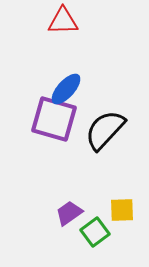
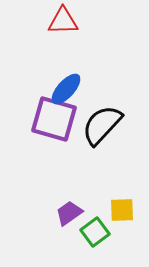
black semicircle: moved 3 px left, 5 px up
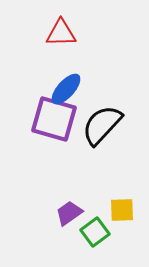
red triangle: moved 2 px left, 12 px down
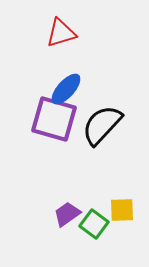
red triangle: rotated 16 degrees counterclockwise
purple trapezoid: moved 2 px left, 1 px down
green square: moved 1 px left, 8 px up; rotated 16 degrees counterclockwise
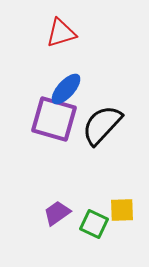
purple trapezoid: moved 10 px left, 1 px up
green square: rotated 12 degrees counterclockwise
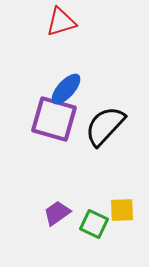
red triangle: moved 11 px up
black semicircle: moved 3 px right, 1 px down
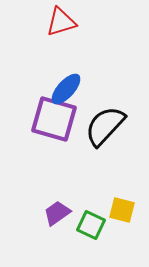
yellow square: rotated 16 degrees clockwise
green square: moved 3 px left, 1 px down
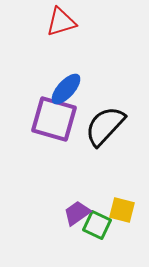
purple trapezoid: moved 20 px right
green square: moved 6 px right
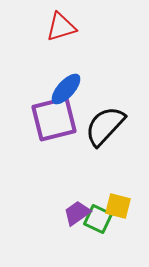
red triangle: moved 5 px down
purple square: rotated 30 degrees counterclockwise
yellow square: moved 4 px left, 4 px up
green square: moved 1 px right, 6 px up
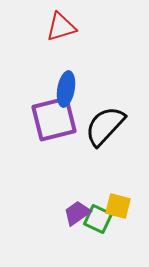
blue ellipse: rotated 32 degrees counterclockwise
